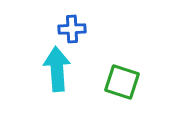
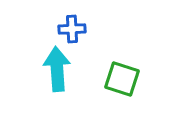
green square: moved 3 px up
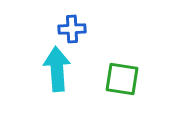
green square: rotated 9 degrees counterclockwise
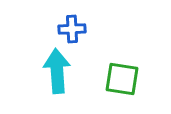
cyan arrow: moved 2 px down
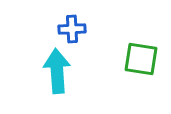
green square: moved 19 px right, 20 px up
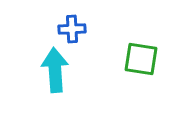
cyan arrow: moved 2 px left, 1 px up
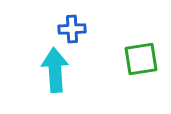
green square: rotated 18 degrees counterclockwise
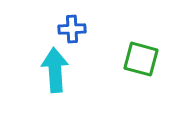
green square: rotated 24 degrees clockwise
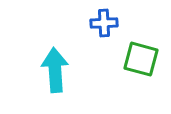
blue cross: moved 32 px right, 6 px up
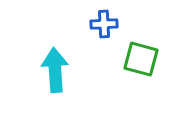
blue cross: moved 1 px down
